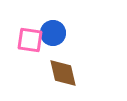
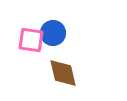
pink square: moved 1 px right
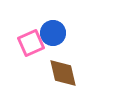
pink square: moved 3 px down; rotated 32 degrees counterclockwise
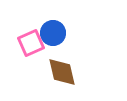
brown diamond: moved 1 px left, 1 px up
